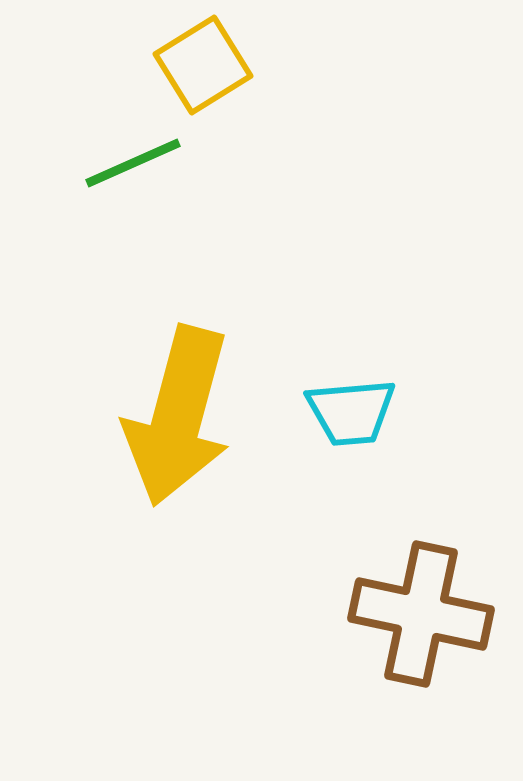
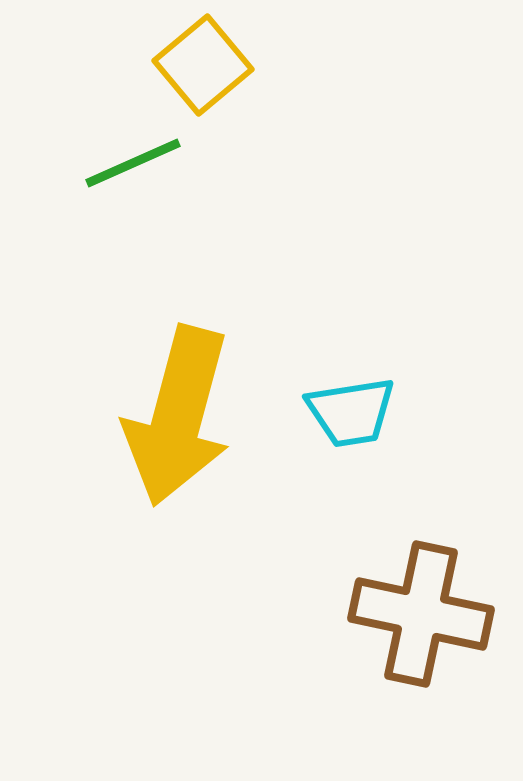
yellow square: rotated 8 degrees counterclockwise
cyan trapezoid: rotated 4 degrees counterclockwise
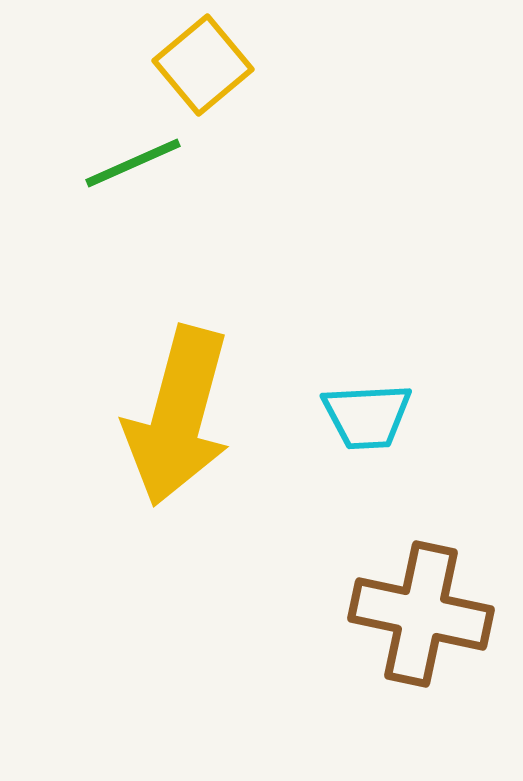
cyan trapezoid: moved 16 px right, 4 px down; rotated 6 degrees clockwise
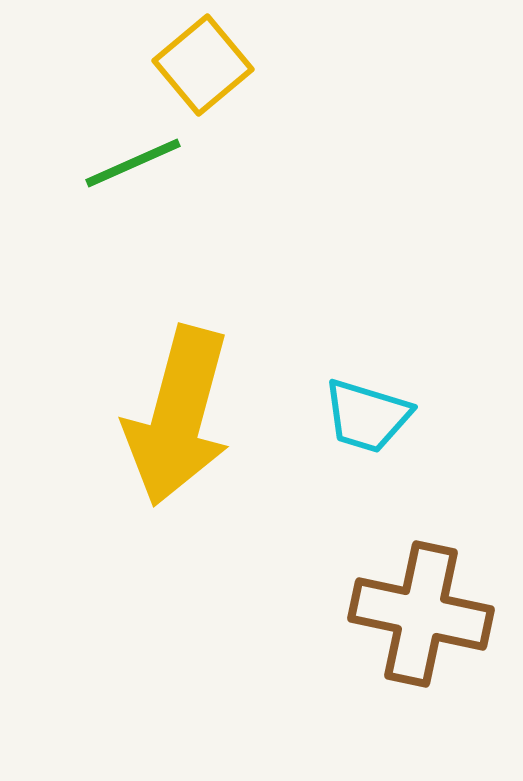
cyan trapezoid: rotated 20 degrees clockwise
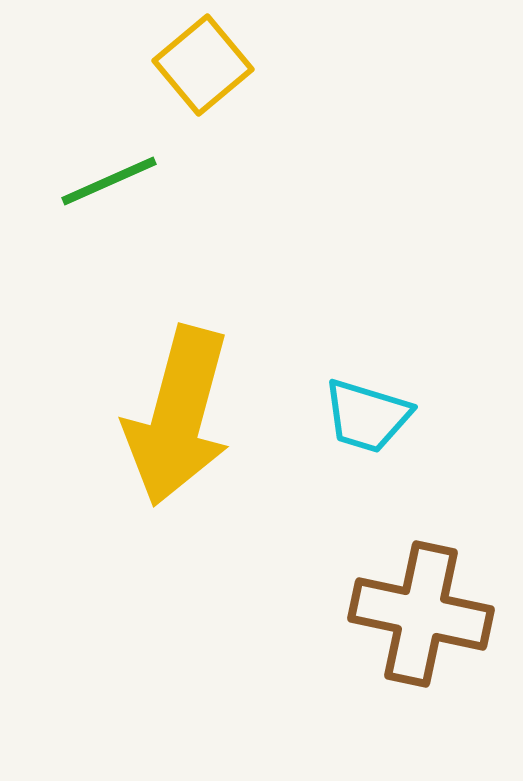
green line: moved 24 px left, 18 px down
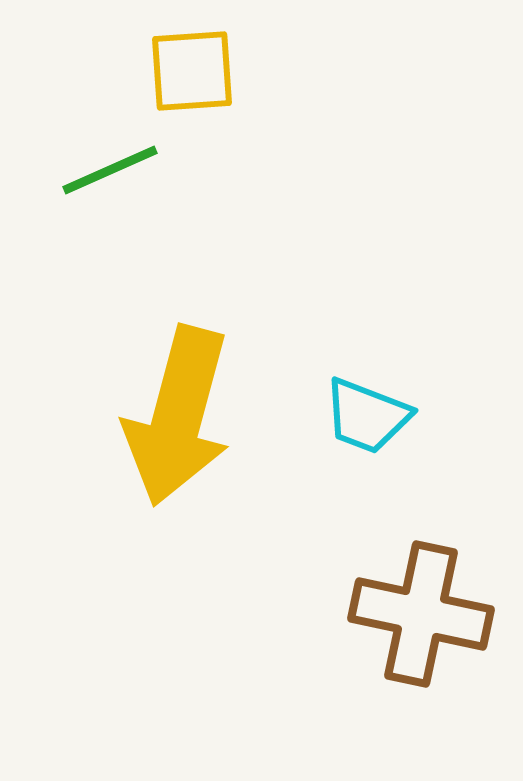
yellow square: moved 11 px left, 6 px down; rotated 36 degrees clockwise
green line: moved 1 px right, 11 px up
cyan trapezoid: rotated 4 degrees clockwise
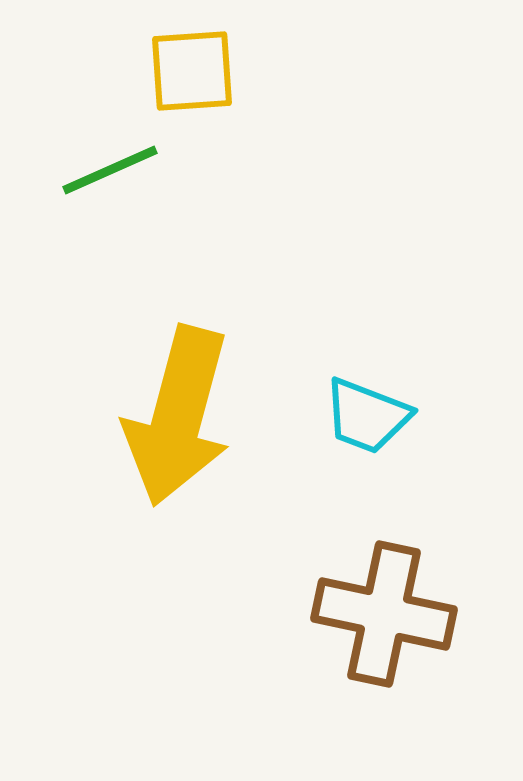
brown cross: moved 37 px left
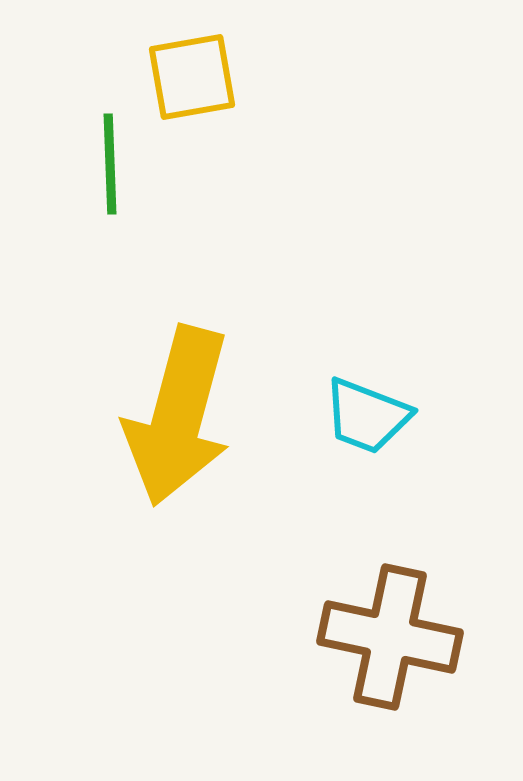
yellow square: moved 6 px down; rotated 6 degrees counterclockwise
green line: moved 6 px up; rotated 68 degrees counterclockwise
brown cross: moved 6 px right, 23 px down
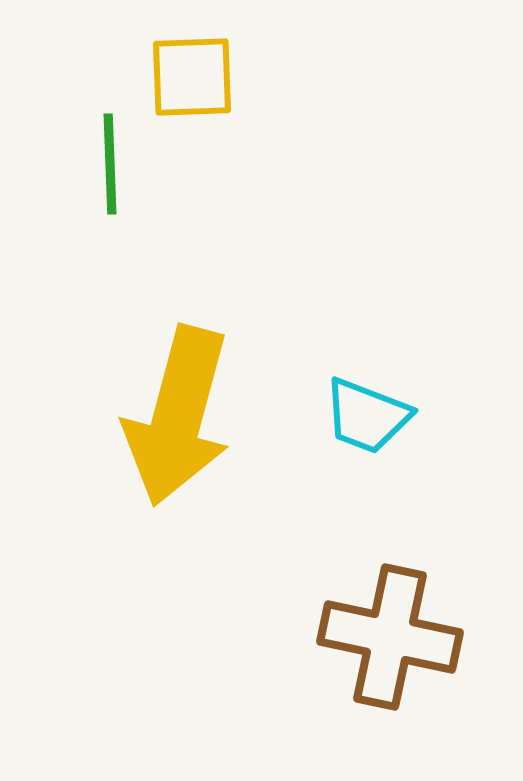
yellow square: rotated 8 degrees clockwise
